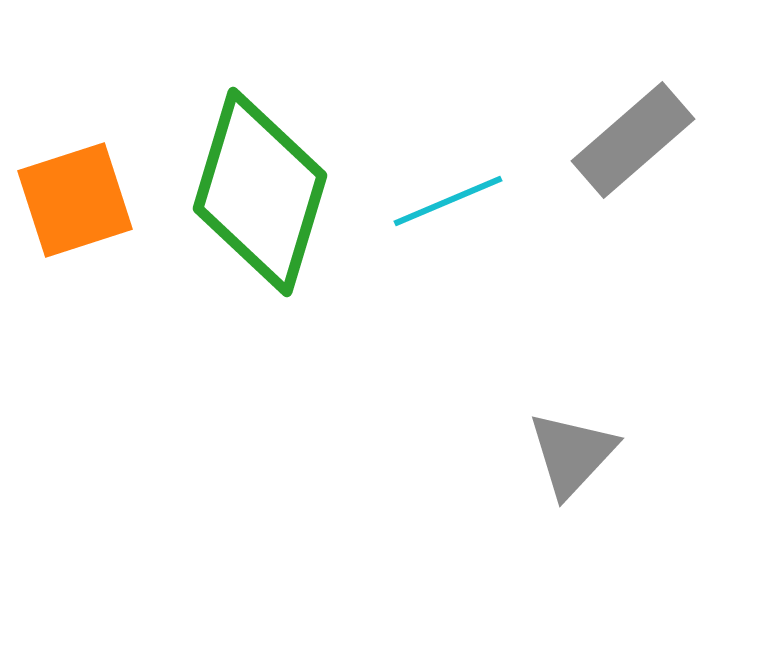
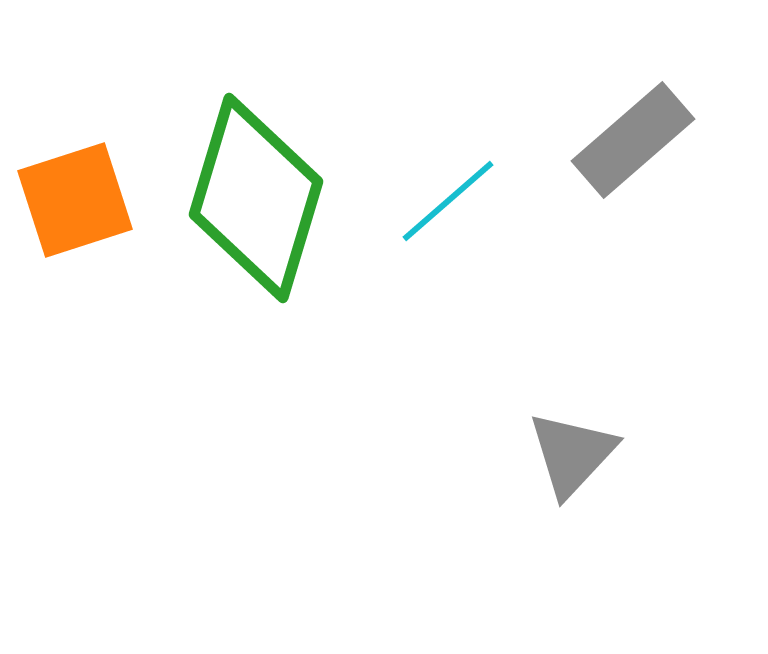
green diamond: moved 4 px left, 6 px down
cyan line: rotated 18 degrees counterclockwise
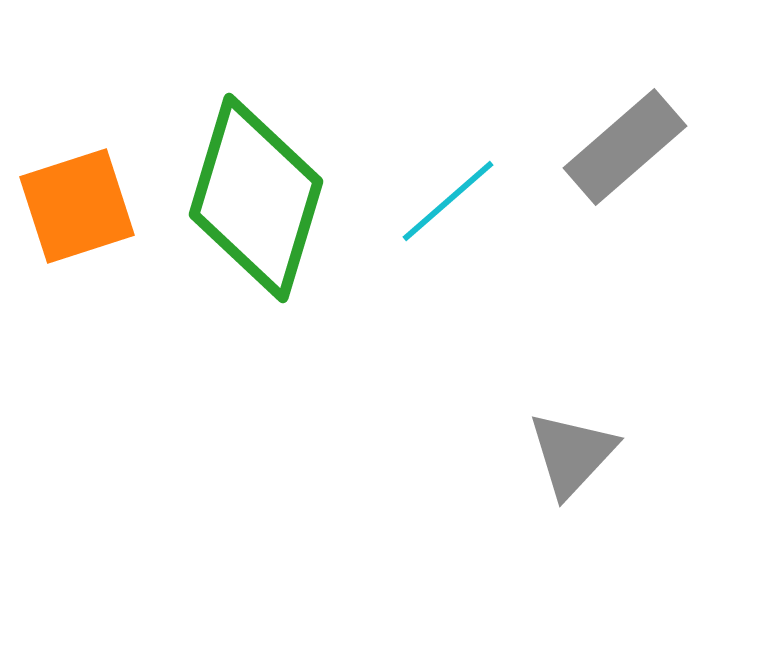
gray rectangle: moved 8 px left, 7 px down
orange square: moved 2 px right, 6 px down
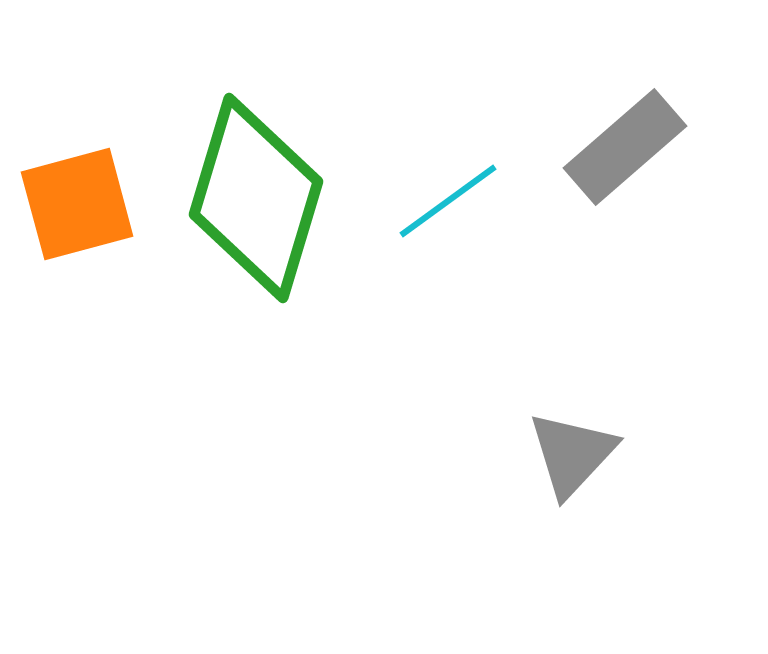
cyan line: rotated 5 degrees clockwise
orange square: moved 2 px up; rotated 3 degrees clockwise
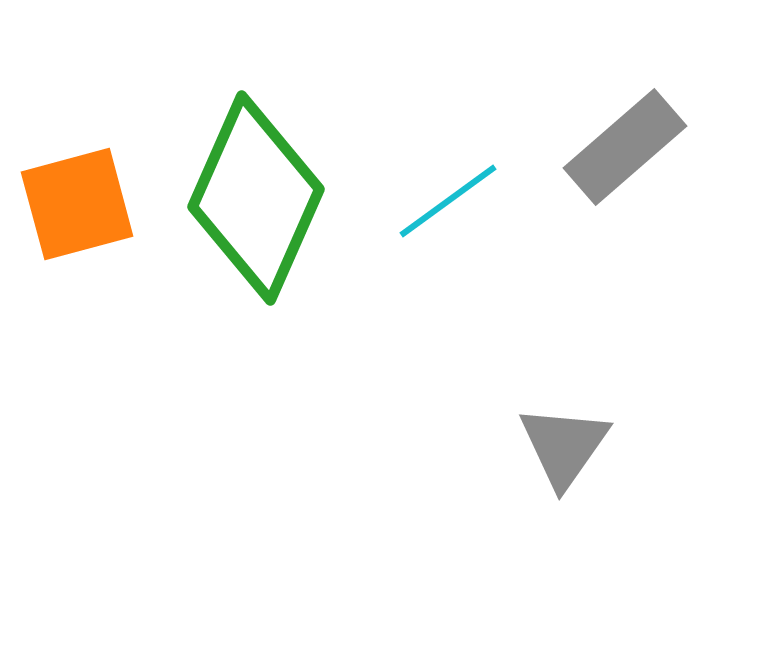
green diamond: rotated 7 degrees clockwise
gray triangle: moved 8 px left, 8 px up; rotated 8 degrees counterclockwise
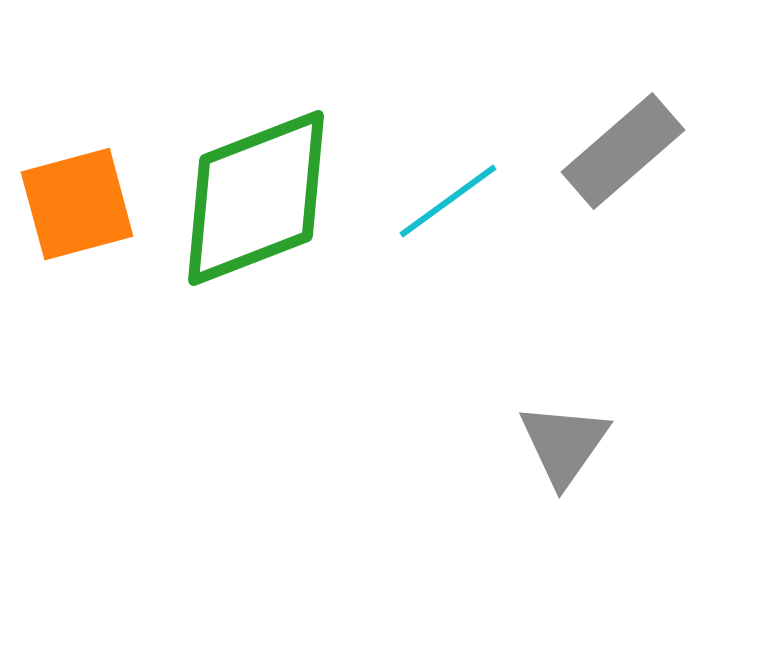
gray rectangle: moved 2 px left, 4 px down
green diamond: rotated 45 degrees clockwise
gray triangle: moved 2 px up
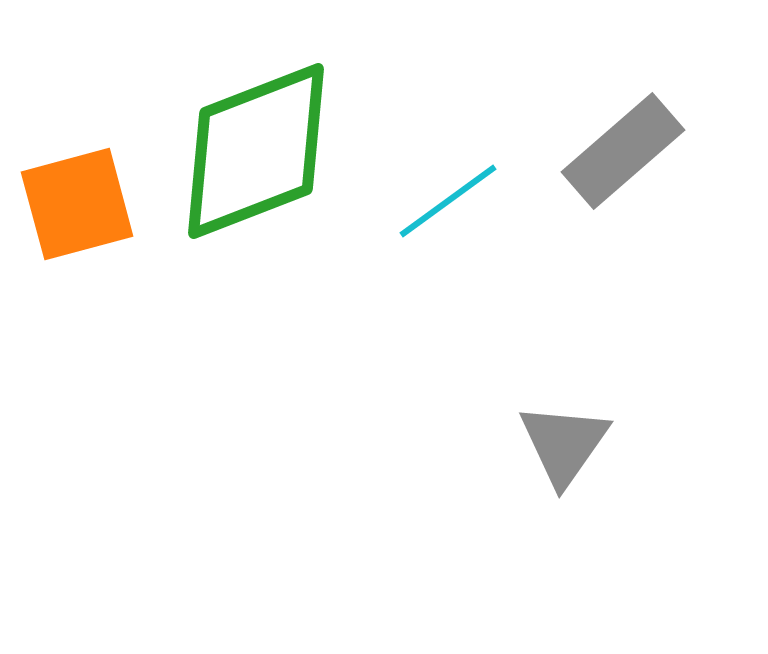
green diamond: moved 47 px up
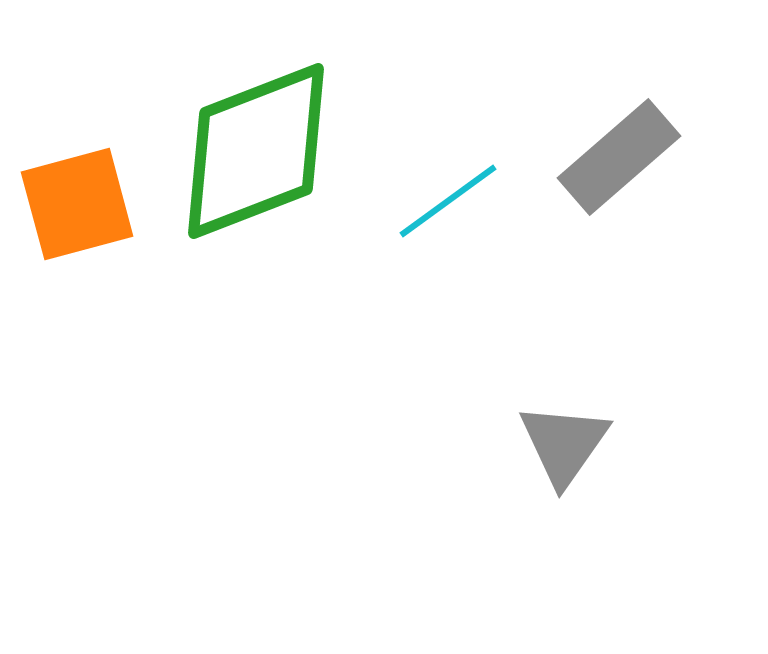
gray rectangle: moved 4 px left, 6 px down
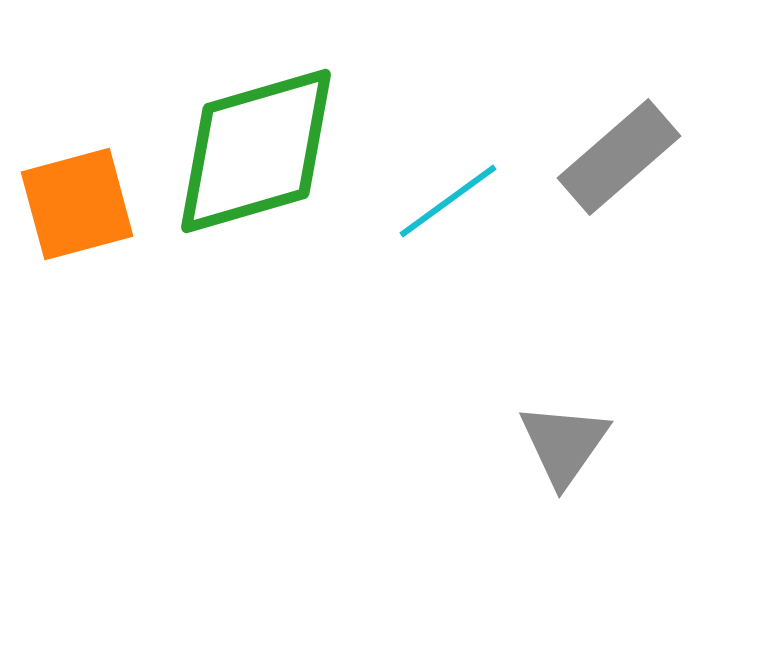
green diamond: rotated 5 degrees clockwise
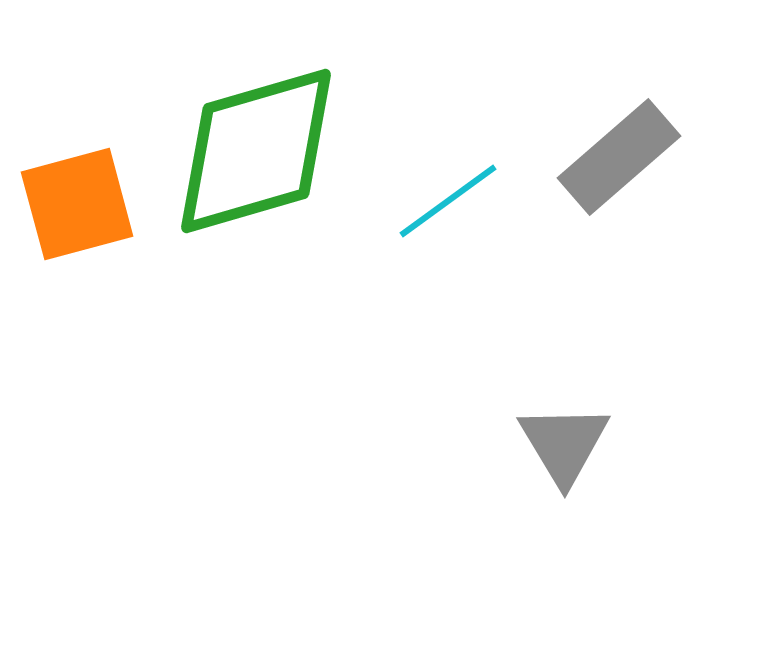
gray triangle: rotated 6 degrees counterclockwise
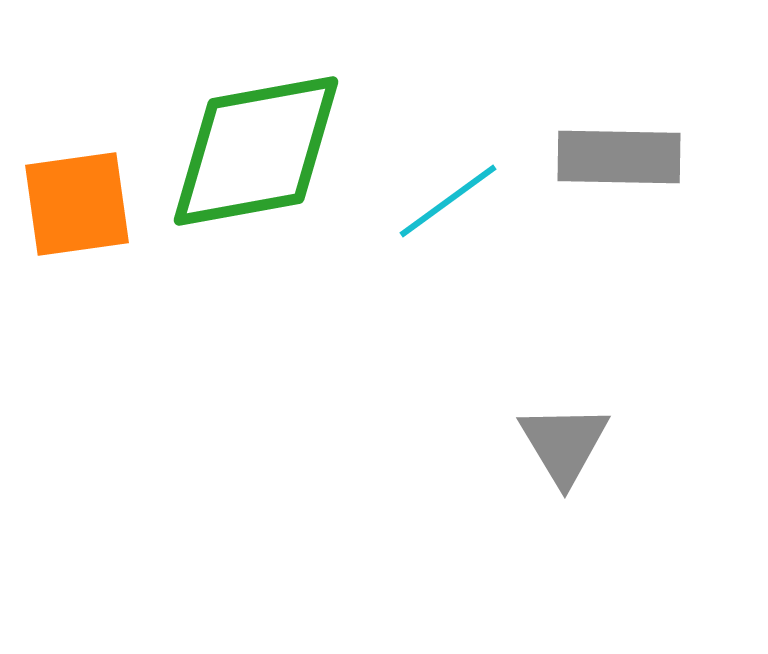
green diamond: rotated 6 degrees clockwise
gray rectangle: rotated 42 degrees clockwise
orange square: rotated 7 degrees clockwise
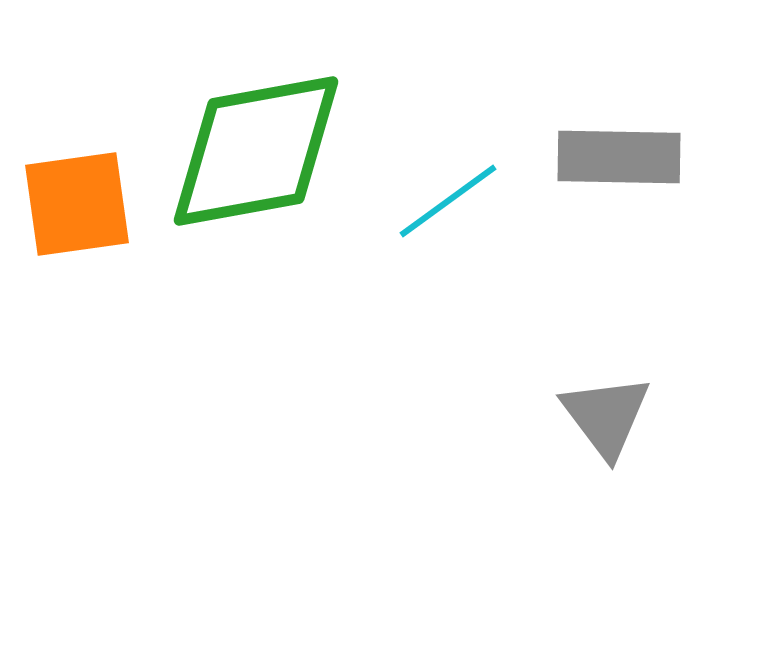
gray triangle: moved 42 px right, 28 px up; rotated 6 degrees counterclockwise
